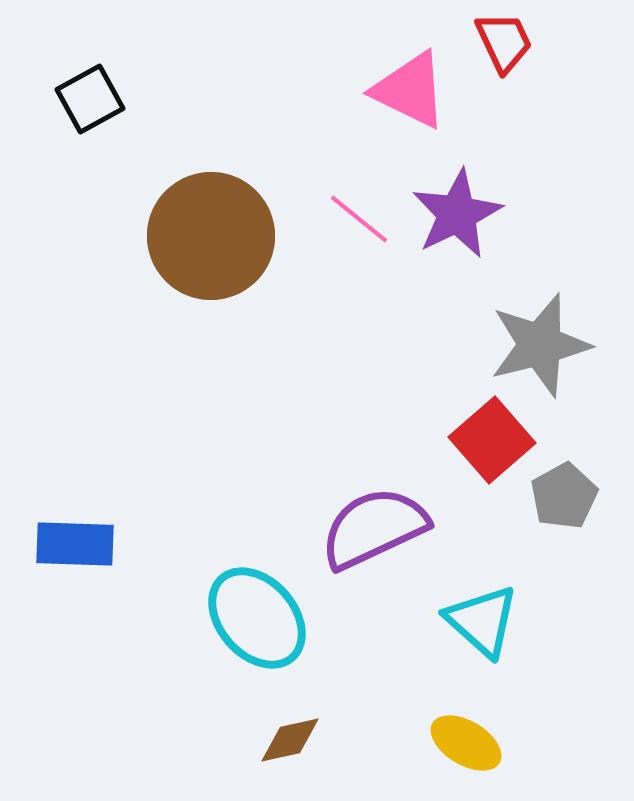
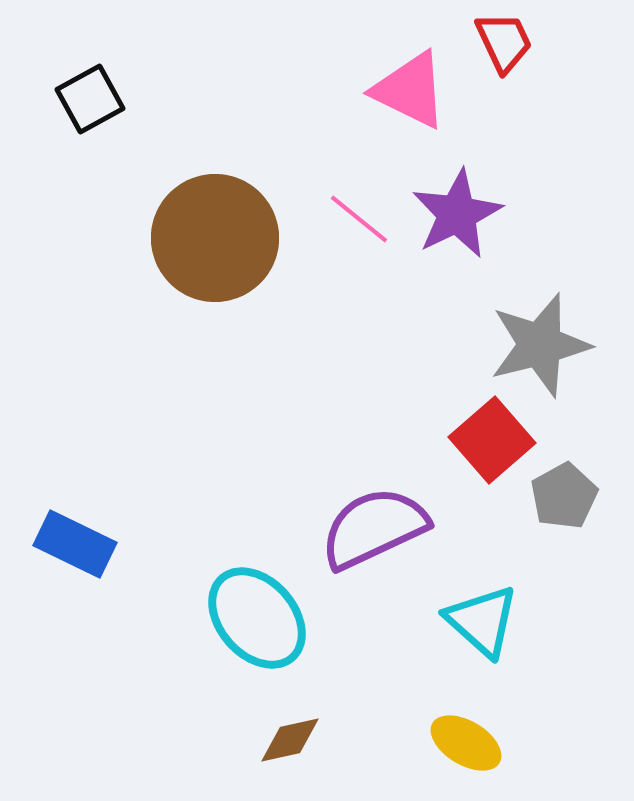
brown circle: moved 4 px right, 2 px down
blue rectangle: rotated 24 degrees clockwise
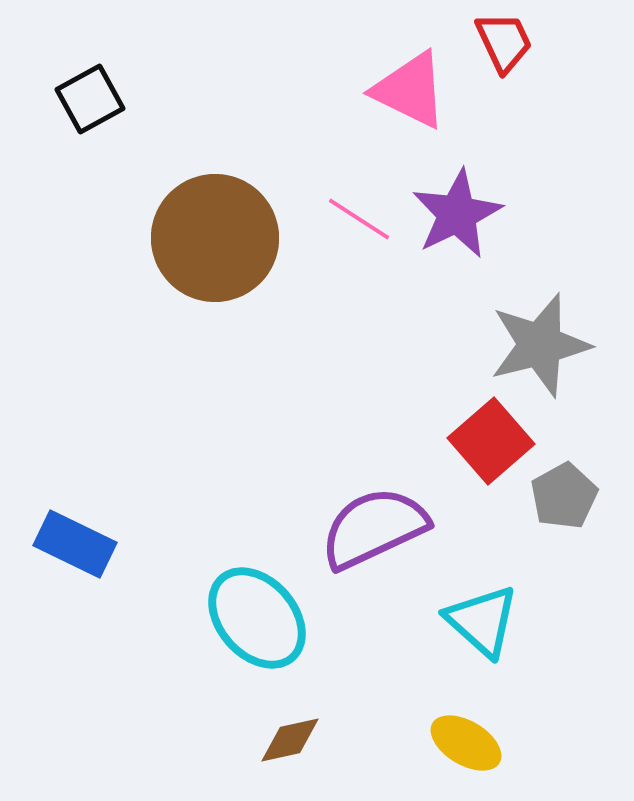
pink line: rotated 6 degrees counterclockwise
red square: moved 1 px left, 1 px down
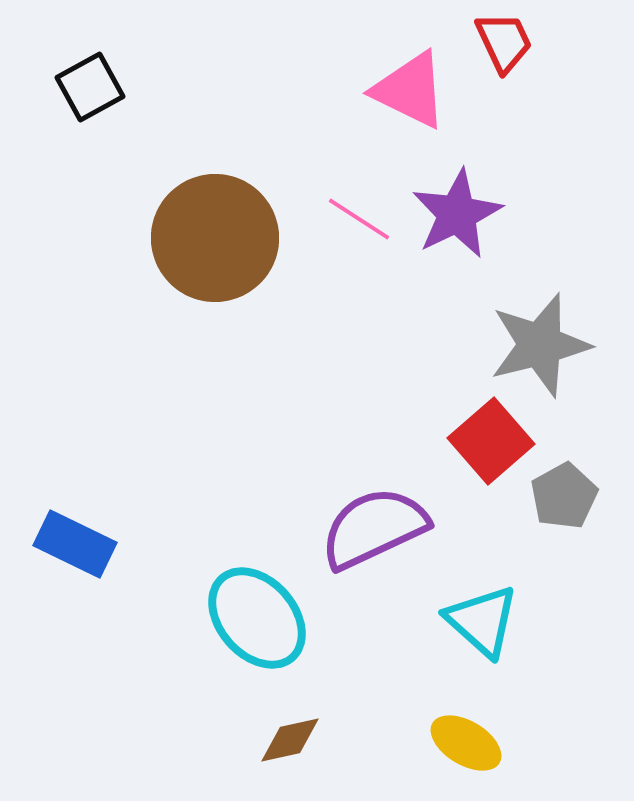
black square: moved 12 px up
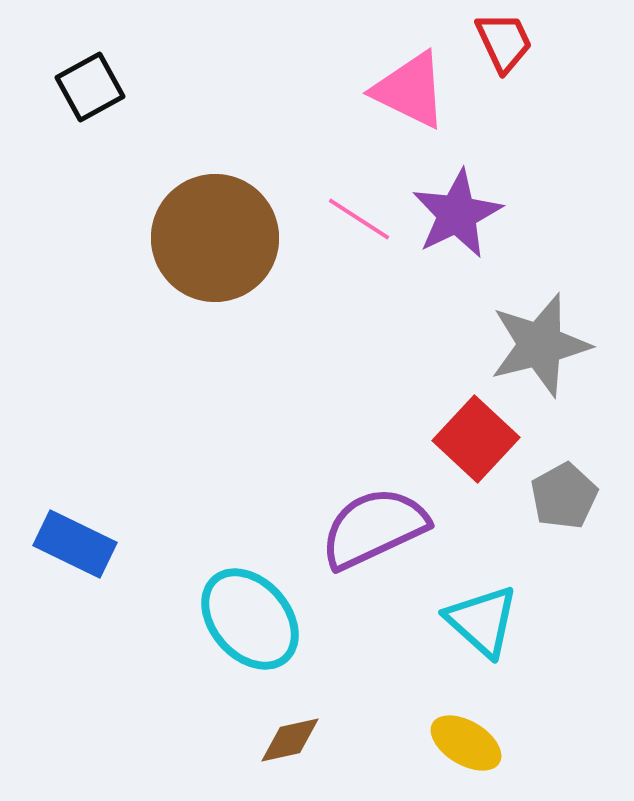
red square: moved 15 px left, 2 px up; rotated 6 degrees counterclockwise
cyan ellipse: moved 7 px left, 1 px down
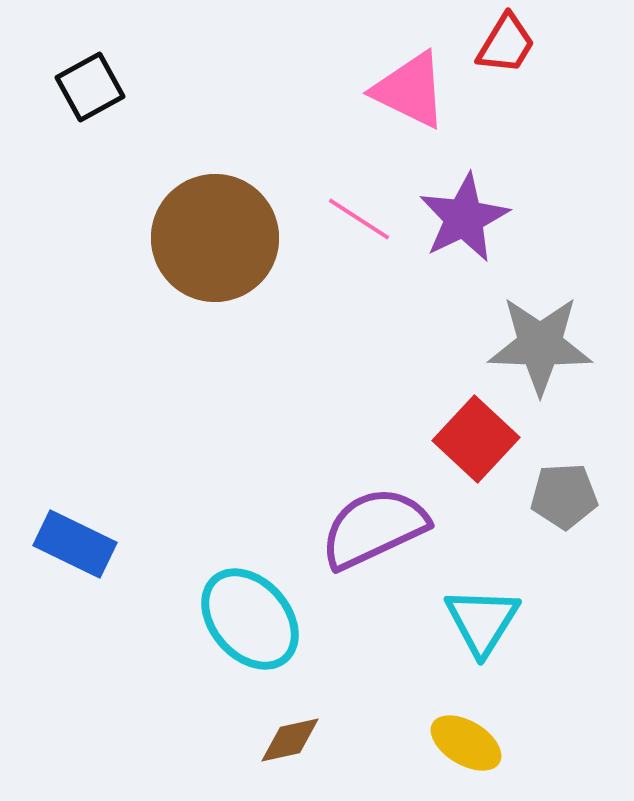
red trapezoid: moved 2 px right, 2 px down; rotated 56 degrees clockwise
purple star: moved 7 px right, 4 px down
gray star: rotated 16 degrees clockwise
gray pentagon: rotated 26 degrees clockwise
cyan triangle: rotated 20 degrees clockwise
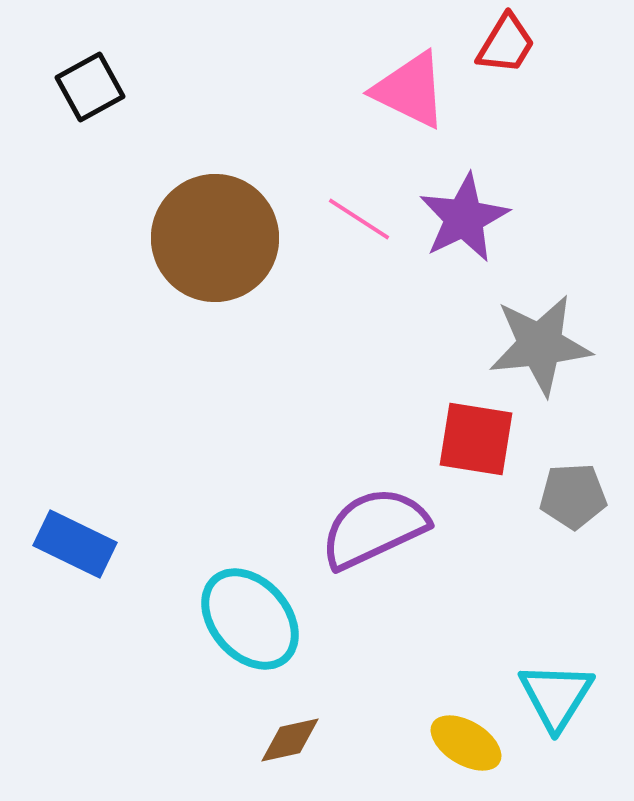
gray star: rotated 8 degrees counterclockwise
red square: rotated 34 degrees counterclockwise
gray pentagon: moved 9 px right
cyan triangle: moved 74 px right, 75 px down
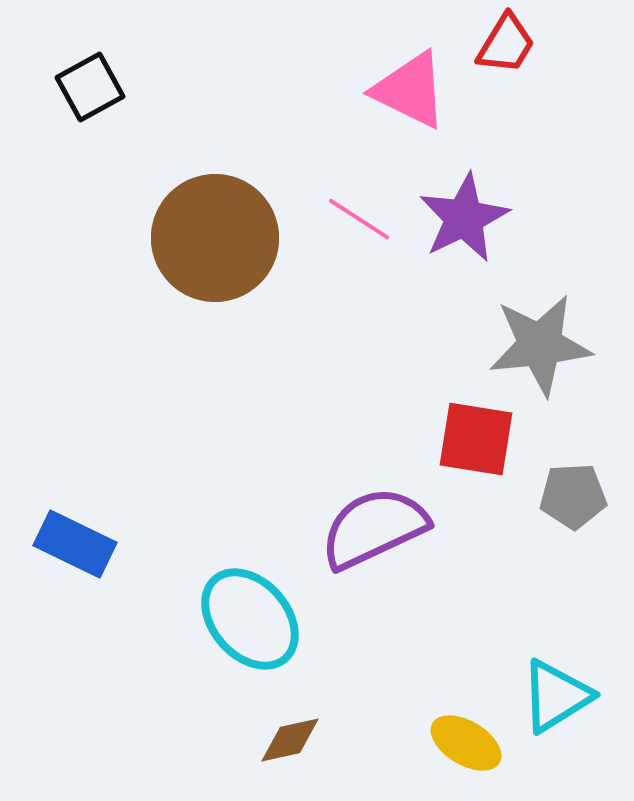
cyan triangle: rotated 26 degrees clockwise
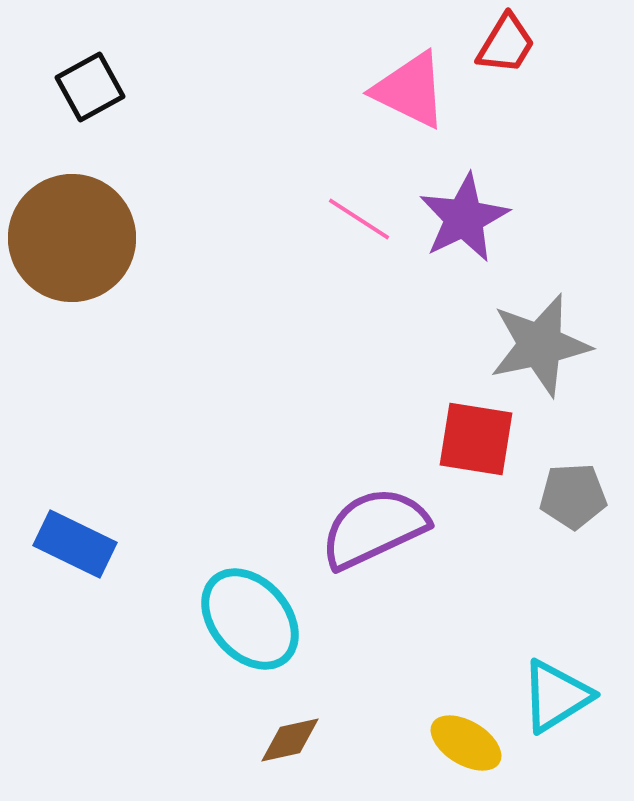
brown circle: moved 143 px left
gray star: rotated 6 degrees counterclockwise
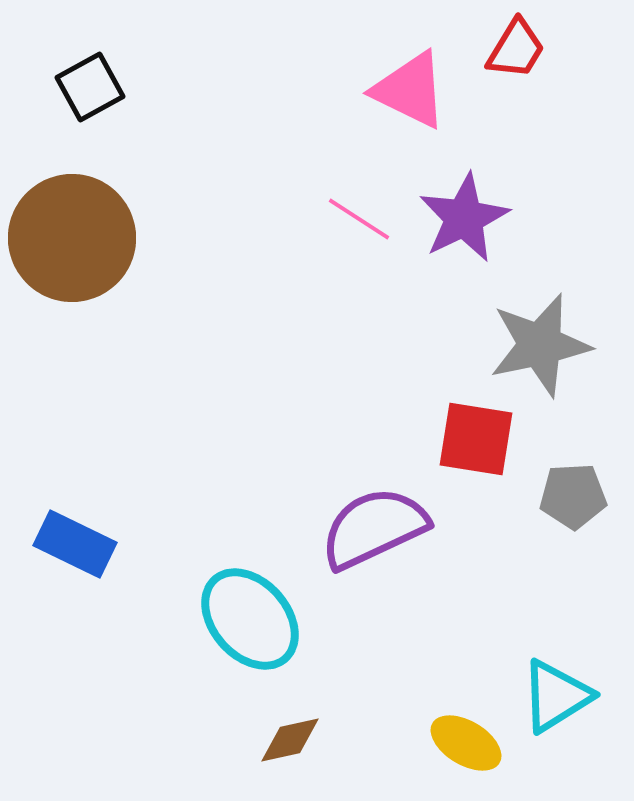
red trapezoid: moved 10 px right, 5 px down
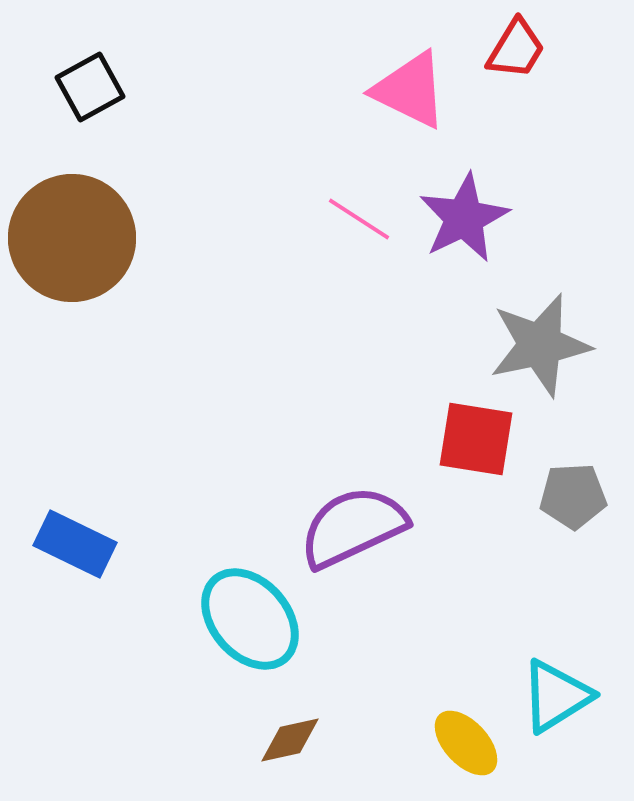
purple semicircle: moved 21 px left, 1 px up
yellow ellipse: rotated 16 degrees clockwise
